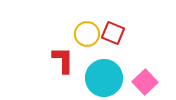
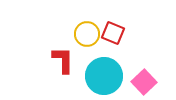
cyan circle: moved 2 px up
pink square: moved 1 px left
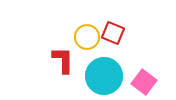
yellow circle: moved 3 px down
pink square: rotated 10 degrees counterclockwise
